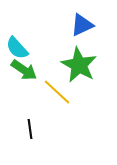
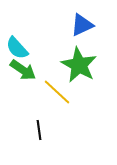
green arrow: moved 1 px left
black line: moved 9 px right, 1 px down
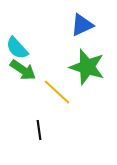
green star: moved 8 px right, 2 px down; rotated 12 degrees counterclockwise
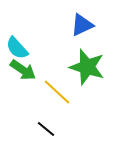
black line: moved 7 px right, 1 px up; rotated 42 degrees counterclockwise
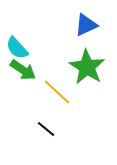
blue triangle: moved 4 px right
green star: rotated 15 degrees clockwise
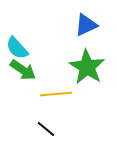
yellow line: moved 1 px left, 2 px down; rotated 48 degrees counterclockwise
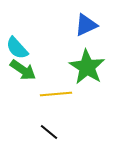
black line: moved 3 px right, 3 px down
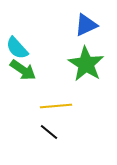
green star: moved 1 px left, 3 px up
yellow line: moved 12 px down
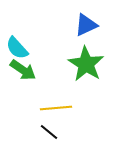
yellow line: moved 2 px down
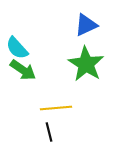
black line: rotated 36 degrees clockwise
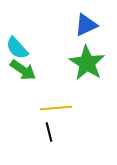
green star: moved 1 px right, 1 px up
